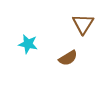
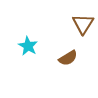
cyan star: moved 2 px down; rotated 18 degrees clockwise
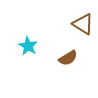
brown triangle: rotated 30 degrees counterclockwise
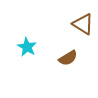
cyan star: moved 1 px left, 1 px down
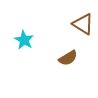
cyan star: moved 3 px left, 7 px up
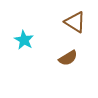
brown triangle: moved 8 px left, 2 px up
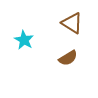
brown triangle: moved 3 px left, 1 px down
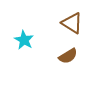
brown semicircle: moved 2 px up
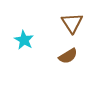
brown triangle: rotated 25 degrees clockwise
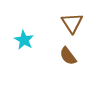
brown semicircle: rotated 84 degrees clockwise
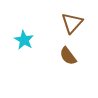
brown triangle: rotated 15 degrees clockwise
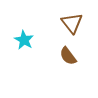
brown triangle: rotated 20 degrees counterclockwise
